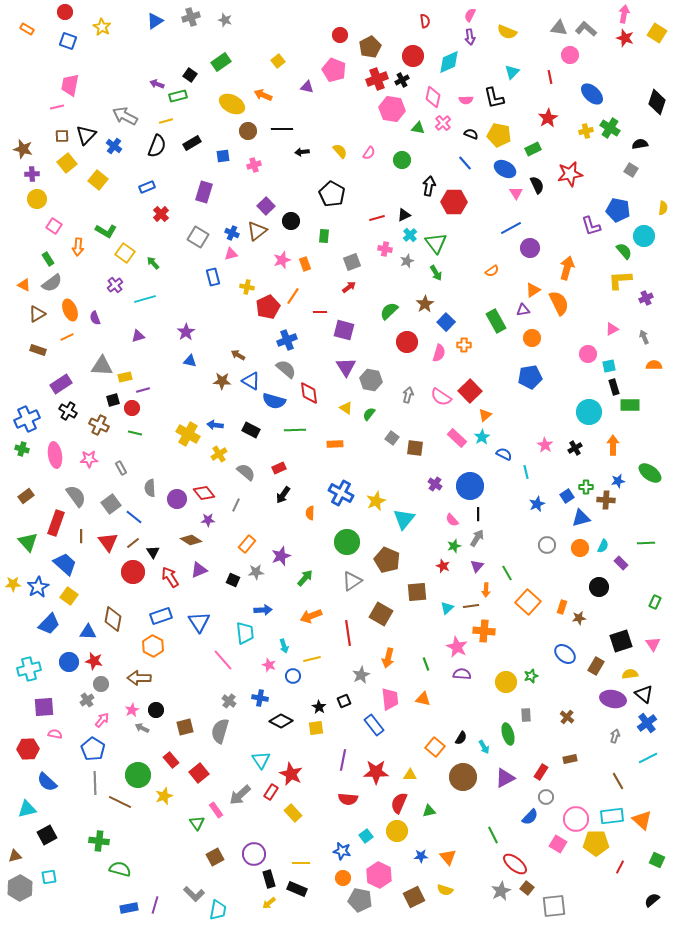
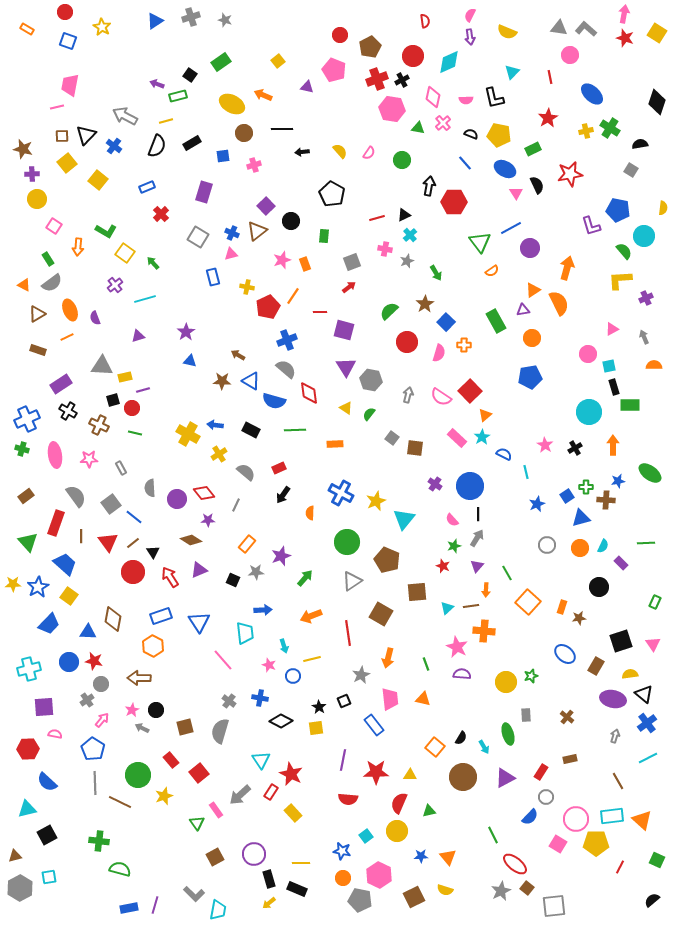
brown circle at (248, 131): moved 4 px left, 2 px down
green triangle at (436, 243): moved 44 px right, 1 px up
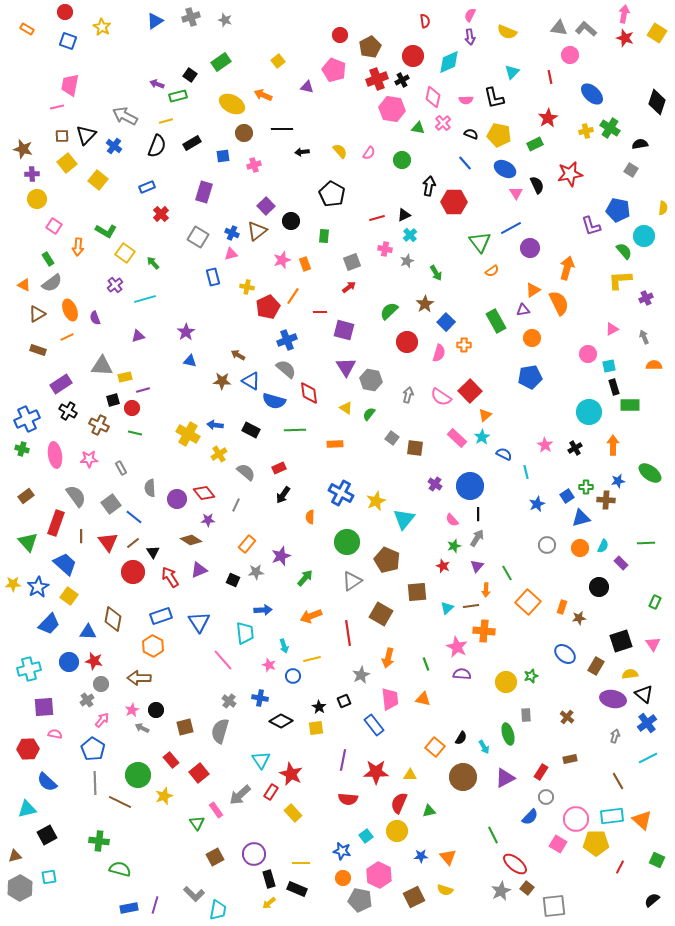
green rectangle at (533, 149): moved 2 px right, 5 px up
orange semicircle at (310, 513): moved 4 px down
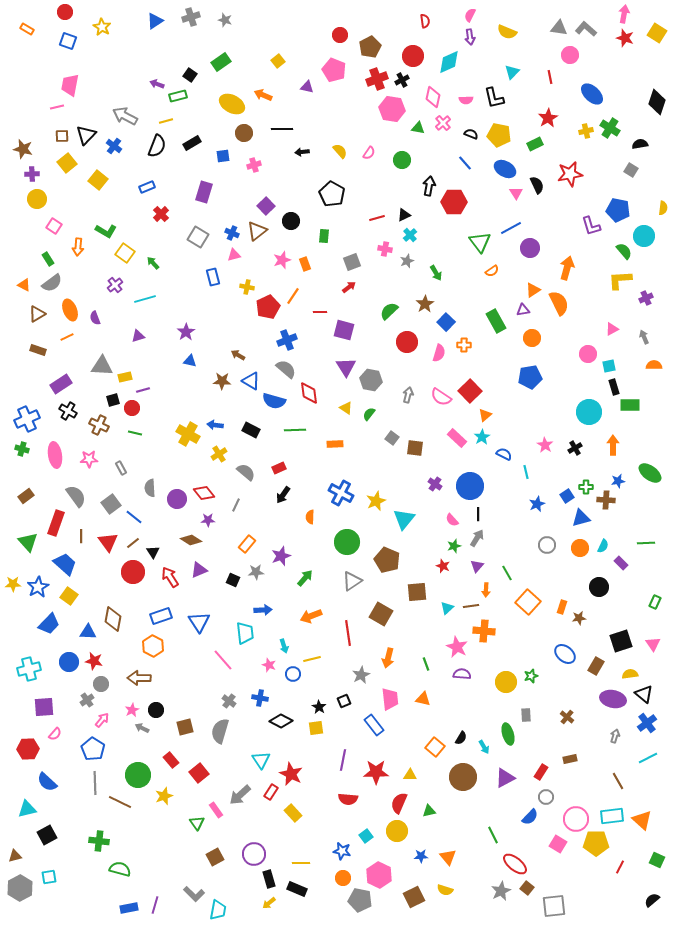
pink triangle at (231, 254): moved 3 px right, 1 px down
blue circle at (293, 676): moved 2 px up
pink semicircle at (55, 734): rotated 120 degrees clockwise
